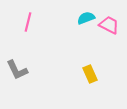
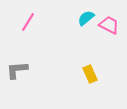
cyan semicircle: rotated 18 degrees counterclockwise
pink line: rotated 18 degrees clockwise
gray L-shape: rotated 110 degrees clockwise
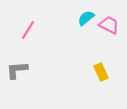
pink line: moved 8 px down
yellow rectangle: moved 11 px right, 2 px up
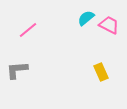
pink line: rotated 18 degrees clockwise
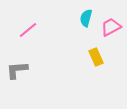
cyan semicircle: rotated 36 degrees counterclockwise
pink trapezoid: moved 2 px right, 2 px down; rotated 55 degrees counterclockwise
yellow rectangle: moved 5 px left, 15 px up
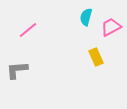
cyan semicircle: moved 1 px up
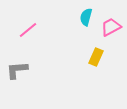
yellow rectangle: rotated 48 degrees clockwise
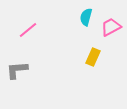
yellow rectangle: moved 3 px left
